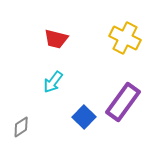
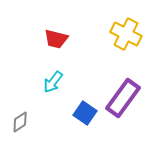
yellow cross: moved 1 px right, 4 px up
purple rectangle: moved 4 px up
blue square: moved 1 px right, 4 px up; rotated 10 degrees counterclockwise
gray diamond: moved 1 px left, 5 px up
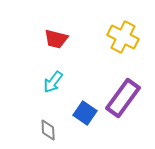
yellow cross: moved 3 px left, 3 px down
gray diamond: moved 28 px right, 8 px down; rotated 60 degrees counterclockwise
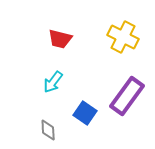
red trapezoid: moved 4 px right
purple rectangle: moved 4 px right, 2 px up
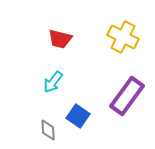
blue square: moved 7 px left, 3 px down
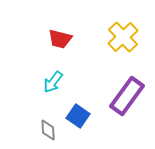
yellow cross: rotated 20 degrees clockwise
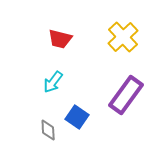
purple rectangle: moved 1 px left, 1 px up
blue square: moved 1 px left, 1 px down
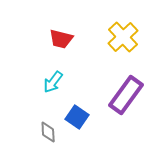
red trapezoid: moved 1 px right
gray diamond: moved 2 px down
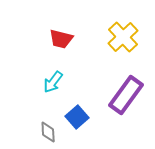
blue square: rotated 15 degrees clockwise
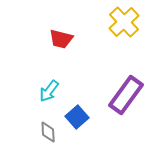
yellow cross: moved 1 px right, 15 px up
cyan arrow: moved 4 px left, 9 px down
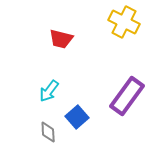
yellow cross: rotated 20 degrees counterclockwise
purple rectangle: moved 1 px right, 1 px down
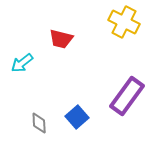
cyan arrow: moved 27 px left, 28 px up; rotated 15 degrees clockwise
gray diamond: moved 9 px left, 9 px up
